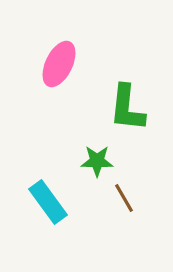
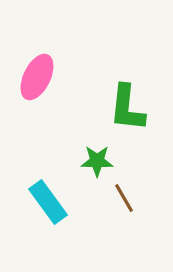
pink ellipse: moved 22 px left, 13 px down
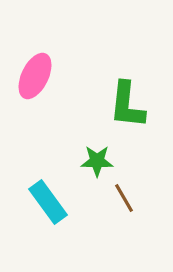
pink ellipse: moved 2 px left, 1 px up
green L-shape: moved 3 px up
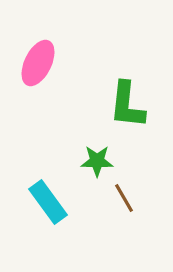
pink ellipse: moved 3 px right, 13 px up
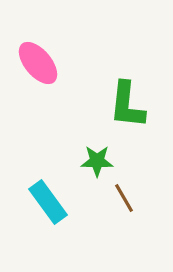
pink ellipse: rotated 66 degrees counterclockwise
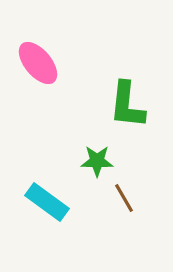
cyan rectangle: moved 1 px left; rotated 18 degrees counterclockwise
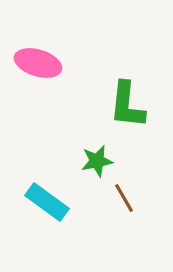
pink ellipse: rotated 33 degrees counterclockwise
green star: rotated 12 degrees counterclockwise
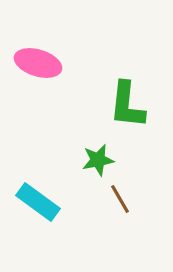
green star: moved 1 px right, 1 px up
brown line: moved 4 px left, 1 px down
cyan rectangle: moved 9 px left
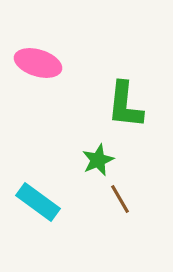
green L-shape: moved 2 px left
green star: rotated 12 degrees counterclockwise
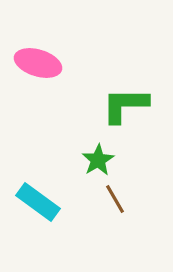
green L-shape: rotated 84 degrees clockwise
green star: rotated 8 degrees counterclockwise
brown line: moved 5 px left
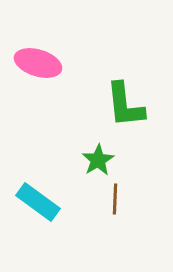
green L-shape: rotated 96 degrees counterclockwise
brown line: rotated 32 degrees clockwise
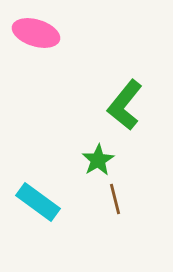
pink ellipse: moved 2 px left, 30 px up
green L-shape: rotated 45 degrees clockwise
brown line: rotated 16 degrees counterclockwise
